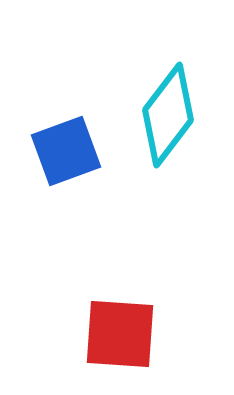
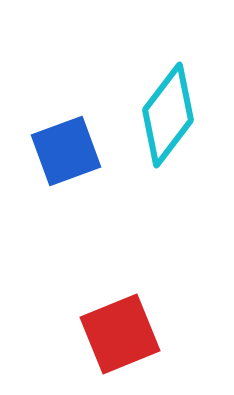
red square: rotated 26 degrees counterclockwise
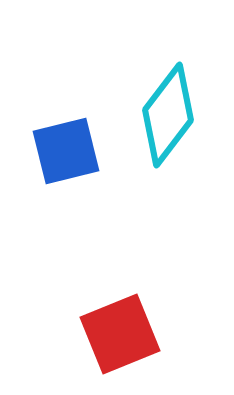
blue square: rotated 6 degrees clockwise
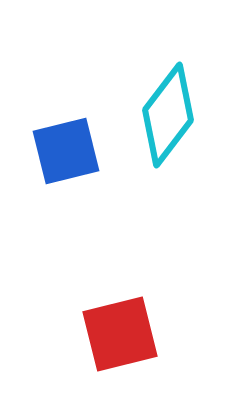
red square: rotated 8 degrees clockwise
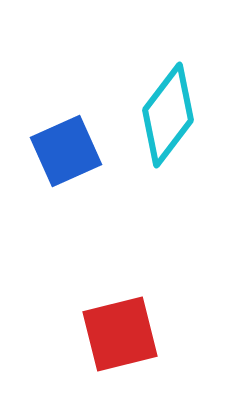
blue square: rotated 10 degrees counterclockwise
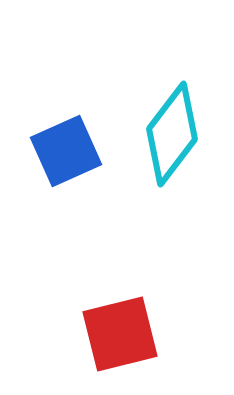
cyan diamond: moved 4 px right, 19 px down
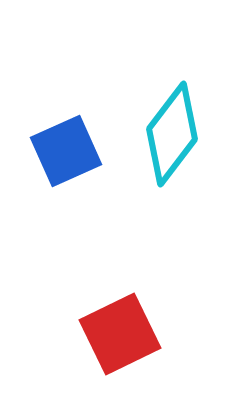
red square: rotated 12 degrees counterclockwise
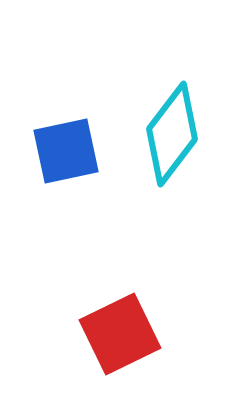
blue square: rotated 12 degrees clockwise
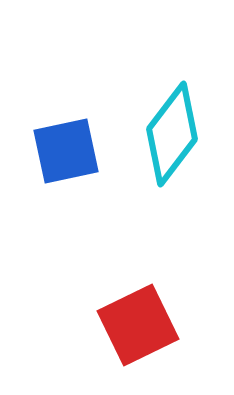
red square: moved 18 px right, 9 px up
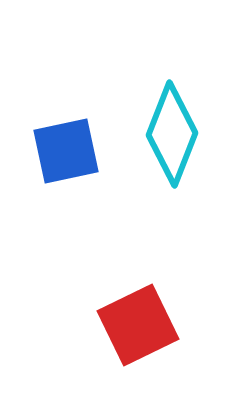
cyan diamond: rotated 16 degrees counterclockwise
